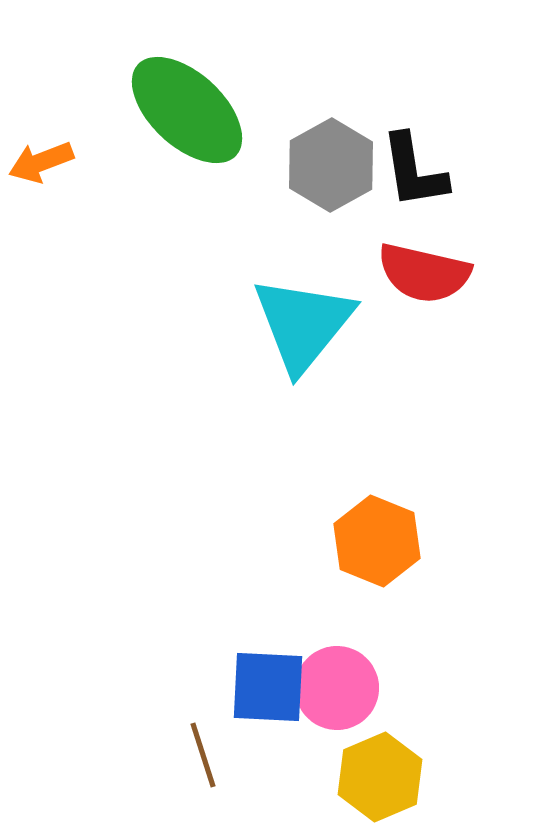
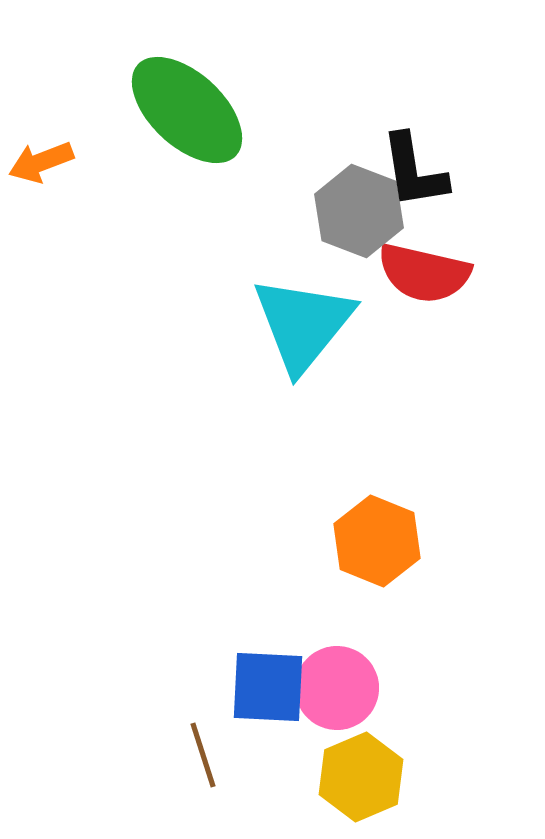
gray hexagon: moved 28 px right, 46 px down; rotated 10 degrees counterclockwise
yellow hexagon: moved 19 px left
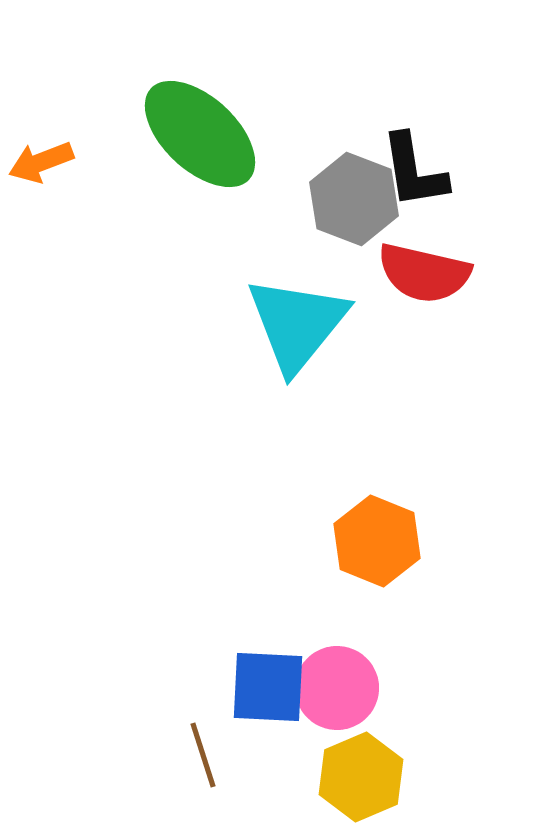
green ellipse: moved 13 px right, 24 px down
gray hexagon: moved 5 px left, 12 px up
cyan triangle: moved 6 px left
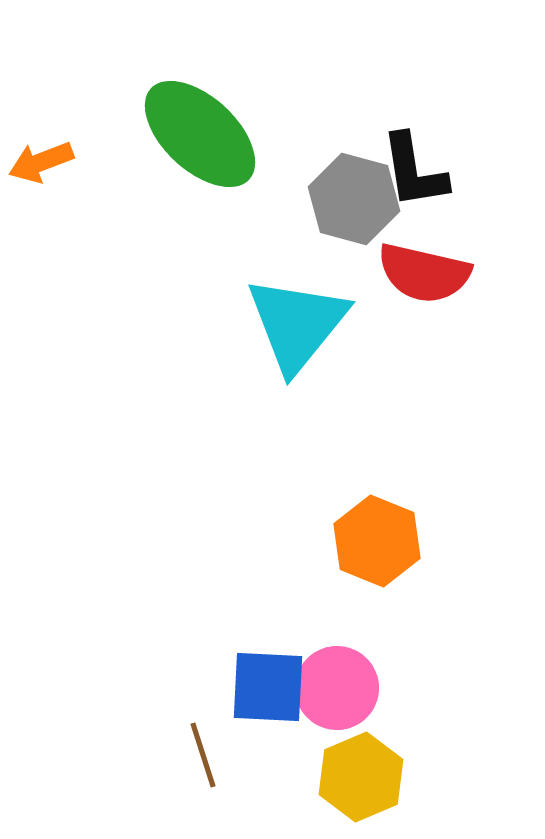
gray hexagon: rotated 6 degrees counterclockwise
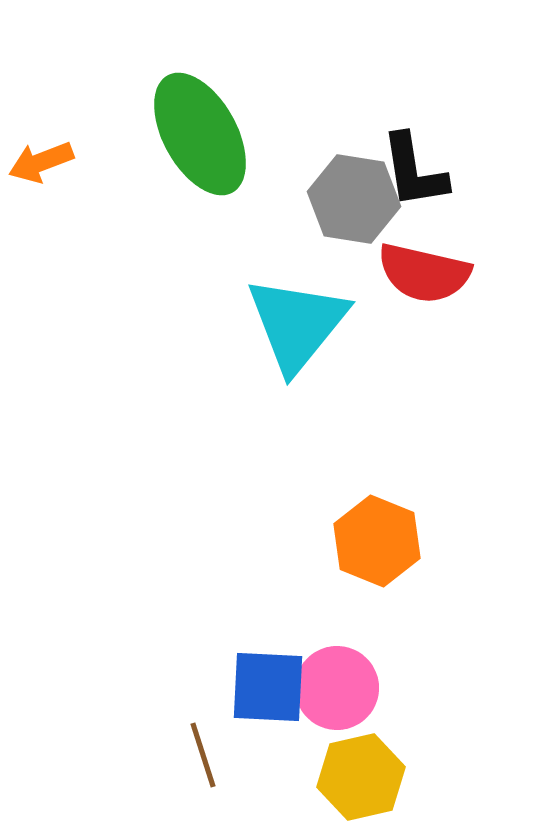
green ellipse: rotated 18 degrees clockwise
gray hexagon: rotated 6 degrees counterclockwise
yellow hexagon: rotated 10 degrees clockwise
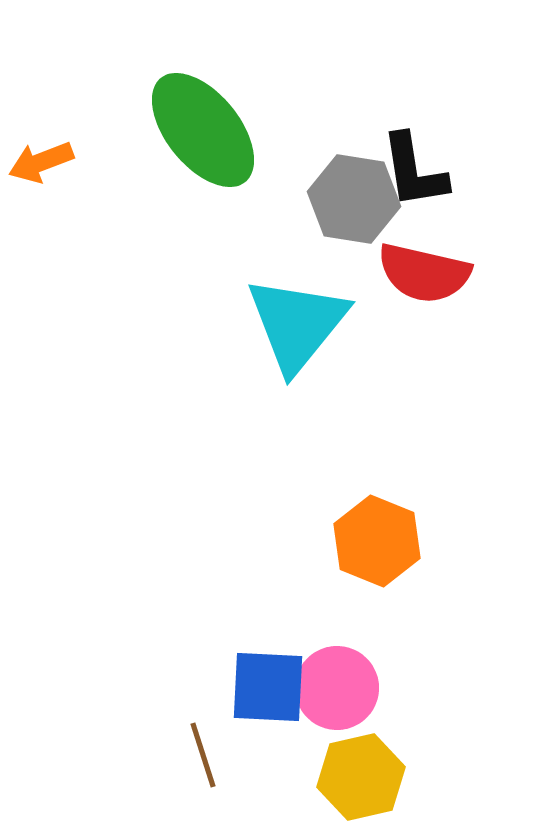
green ellipse: moved 3 px right, 4 px up; rotated 10 degrees counterclockwise
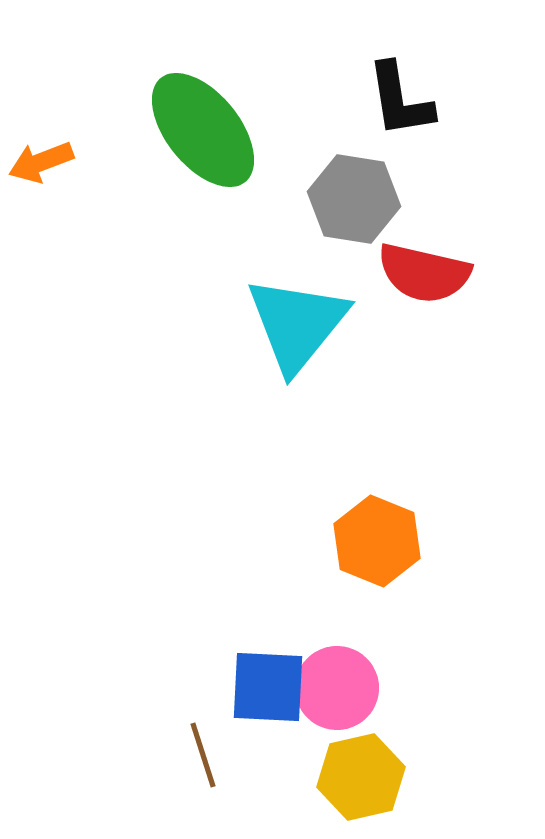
black L-shape: moved 14 px left, 71 px up
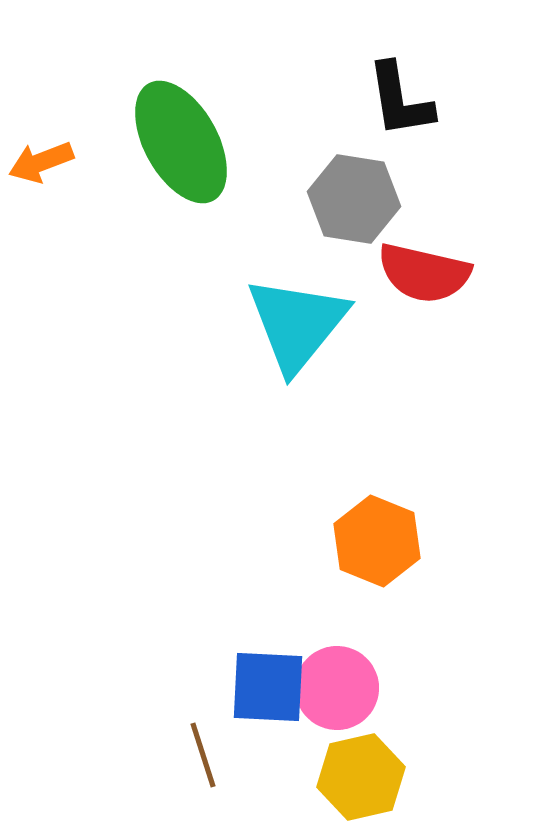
green ellipse: moved 22 px left, 12 px down; rotated 10 degrees clockwise
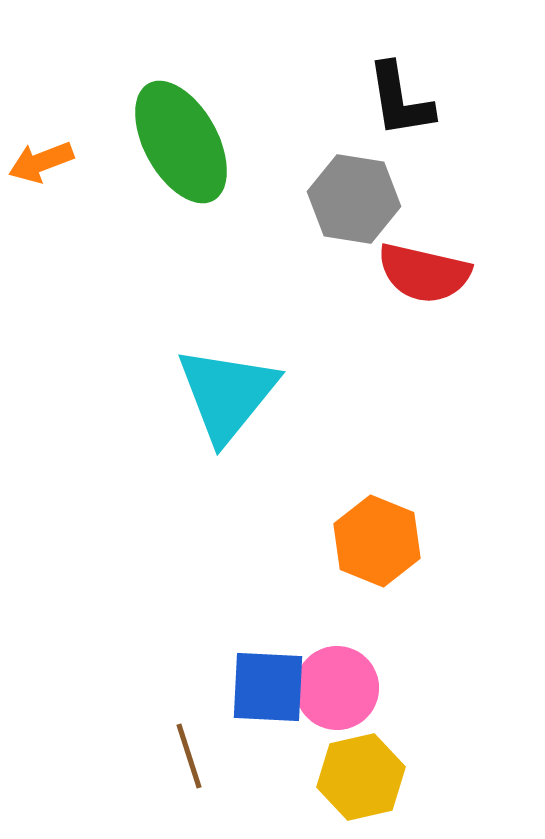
cyan triangle: moved 70 px left, 70 px down
brown line: moved 14 px left, 1 px down
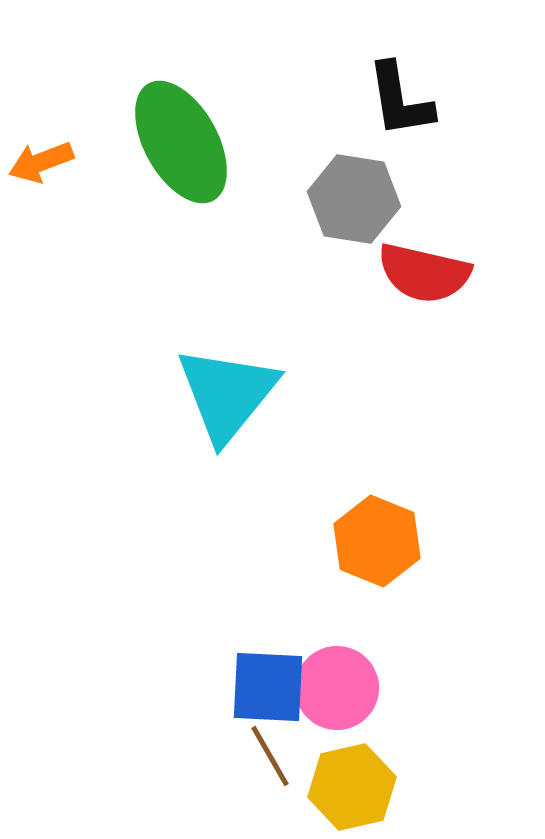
brown line: moved 81 px right; rotated 12 degrees counterclockwise
yellow hexagon: moved 9 px left, 10 px down
